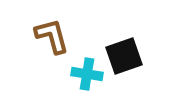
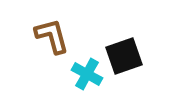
cyan cross: rotated 20 degrees clockwise
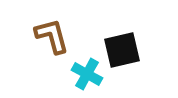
black square: moved 2 px left, 6 px up; rotated 6 degrees clockwise
